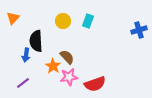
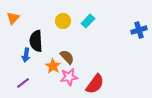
cyan rectangle: rotated 24 degrees clockwise
red semicircle: rotated 35 degrees counterclockwise
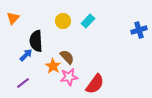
blue arrow: rotated 144 degrees counterclockwise
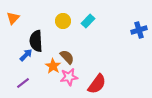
red semicircle: moved 2 px right
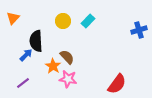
pink star: moved 1 px left, 2 px down; rotated 18 degrees clockwise
red semicircle: moved 20 px right
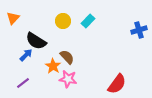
black semicircle: rotated 55 degrees counterclockwise
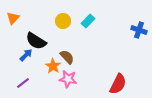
blue cross: rotated 35 degrees clockwise
red semicircle: moved 1 px right; rotated 10 degrees counterclockwise
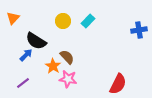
blue cross: rotated 28 degrees counterclockwise
